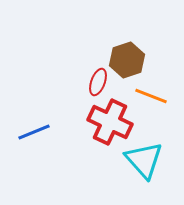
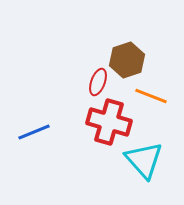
red cross: moved 1 px left; rotated 9 degrees counterclockwise
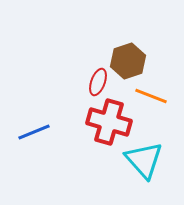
brown hexagon: moved 1 px right, 1 px down
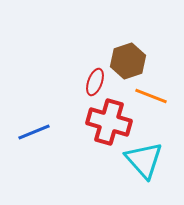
red ellipse: moved 3 px left
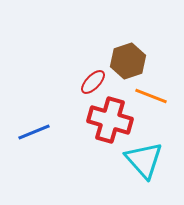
red ellipse: moved 2 px left; rotated 24 degrees clockwise
red cross: moved 1 px right, 2 px up
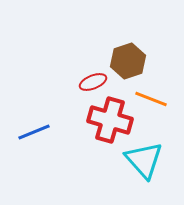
red ellipse: rotated 24 degrees clockwise
orange line: moved 3 px down
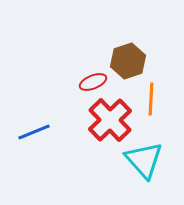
orange line: rotated 72 degrees clockwise
red cross: rotated 30 degrees clockwise
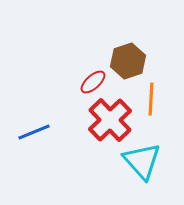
red ellipse: rotated 20 degrees counterclockwise
cyan triangle: moved 2 px left, 1 px down
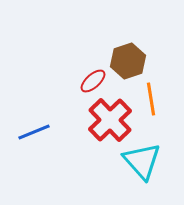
red ellipse: moved 1 px up
orange line: rotated 12 degrees counterclockwise
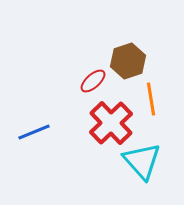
red cross: moved 1 px right, 3 px down
